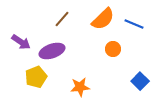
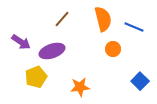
orange semicircle: rotated 60 degrees counterclockwise
blue line: moved 3 px down
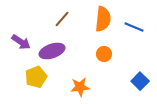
orange semicircle: rotated 20 degrees clockwise
orange circle: moved 9 px left, 5 px down
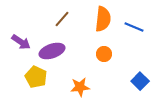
yellow pentagon: rotated 25 degrees counterclockwise
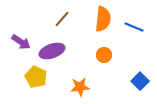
orange circle: moved 1 px down
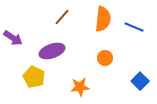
brown line: moved 2 px up
purple arrow: moved 8 px left, 4 px up
orange circle: moved 1 px right, 3 px down
yellow pentagon: moved 2 px left
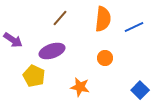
brown line: moved 2 px left, 1 px down
blue line: rotated 48 degrees counterclockwise
purple arrow: moved 2 px down
yellow pentagon: moved 1 px up
blue square: moved 9 px down
orange star: rotated 18 degrees clockwise
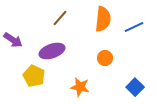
blue square: moved 5 px left, 3 px up
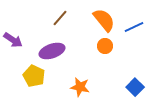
orange semicircle: moved 1 px right, 1 px down; rotated 45 degrees counterclockwise
orange circle: moved 12 px up
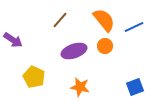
brown line: moved 2 px down
purple ellipse: moved 22 px right
yellow pentagon: moved 1 px down
blue square: rotated 24 degrees clockwise
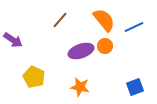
purple ellipse: moved 7 px right
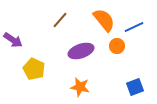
orange circle: moved 12 px right
yellow pentagon: moved 8 px up
